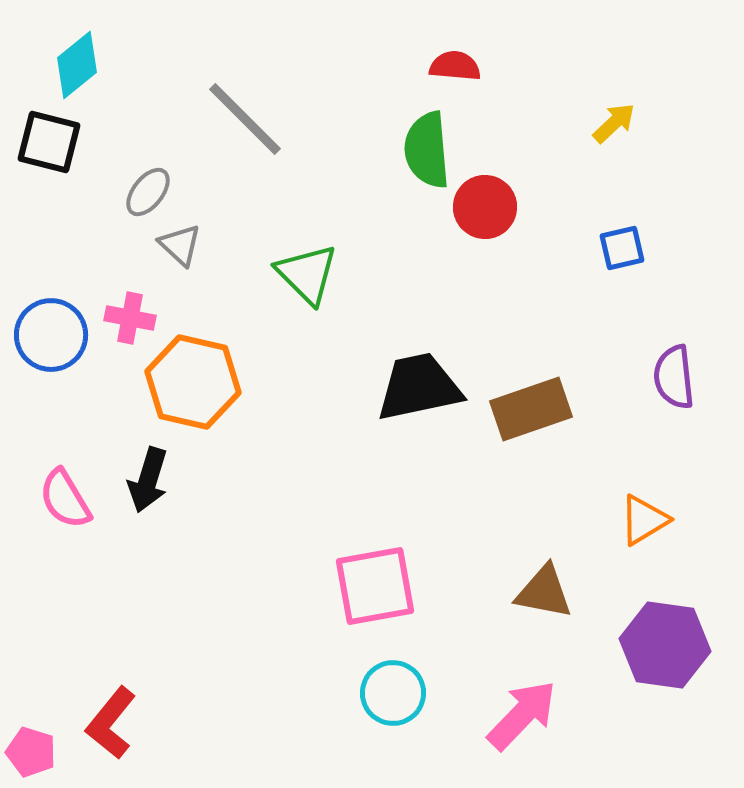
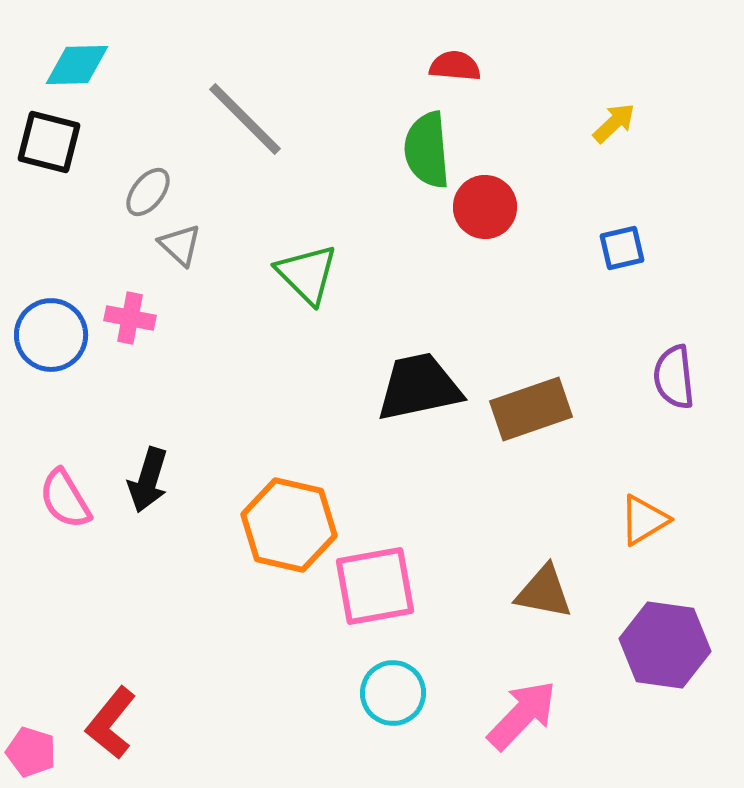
cyan diamond: rotated 38 degrees clockwise
orange hexagon: moved 96 px right, 143 px down
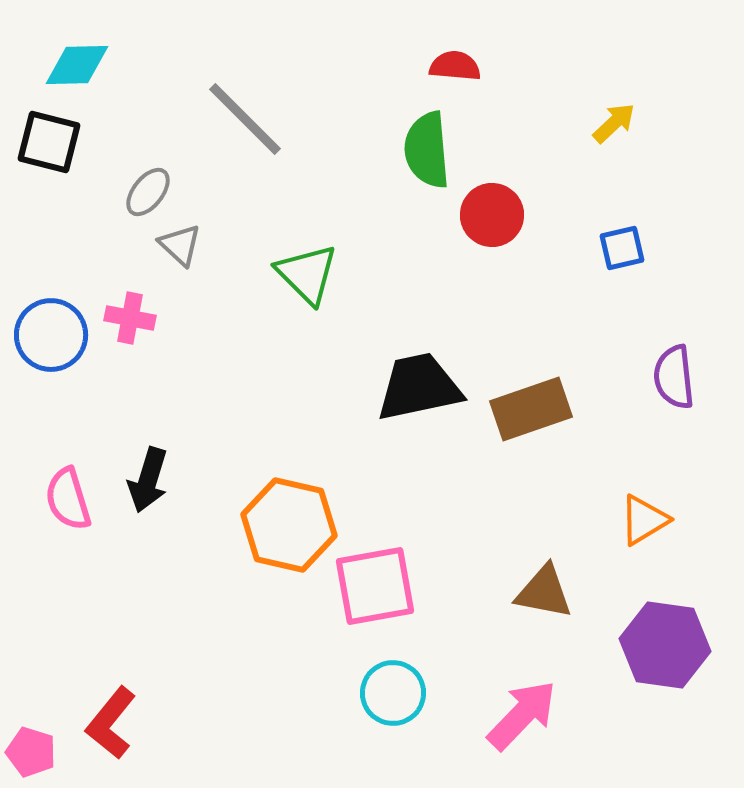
red circle: moved 7 px right, 8 px down
pink semicircle: moved 3 px right; rotated 14 degrees clockwise
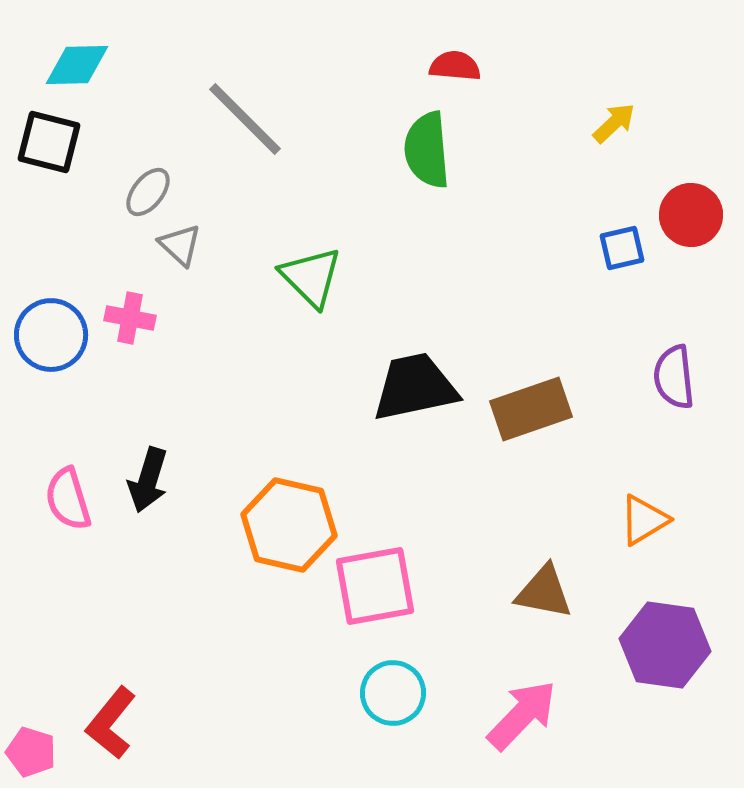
red circle: moved 199 px right
green triangle: moved 4 px right, 3 px down
black trapezoid: moved 4 px left
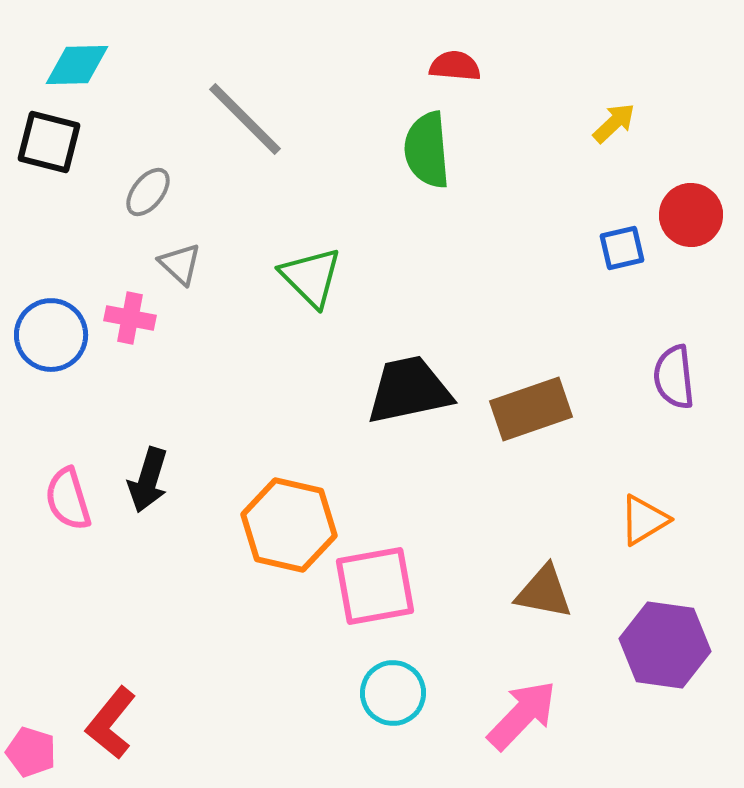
gray triangle: moved 19 px down
black trapezoid: moved 6 px left, 3 px down
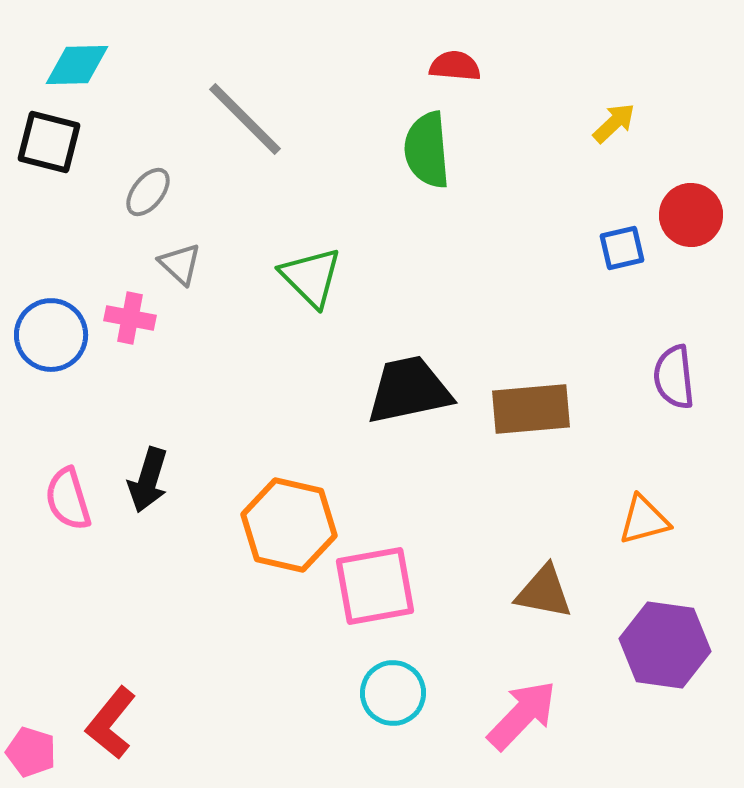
brown rectangle: rotated 14 degrees clockwise
orange triangle: rotated 16 degrees clockwise
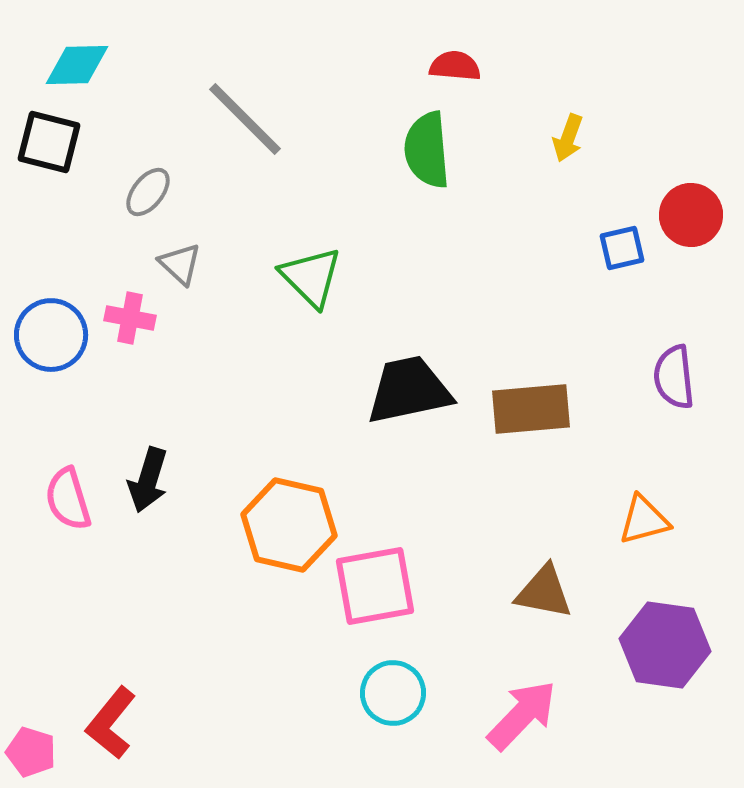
yellow arrow: moved 46 px left, 15 px down; rotated 153 degrees clockwise
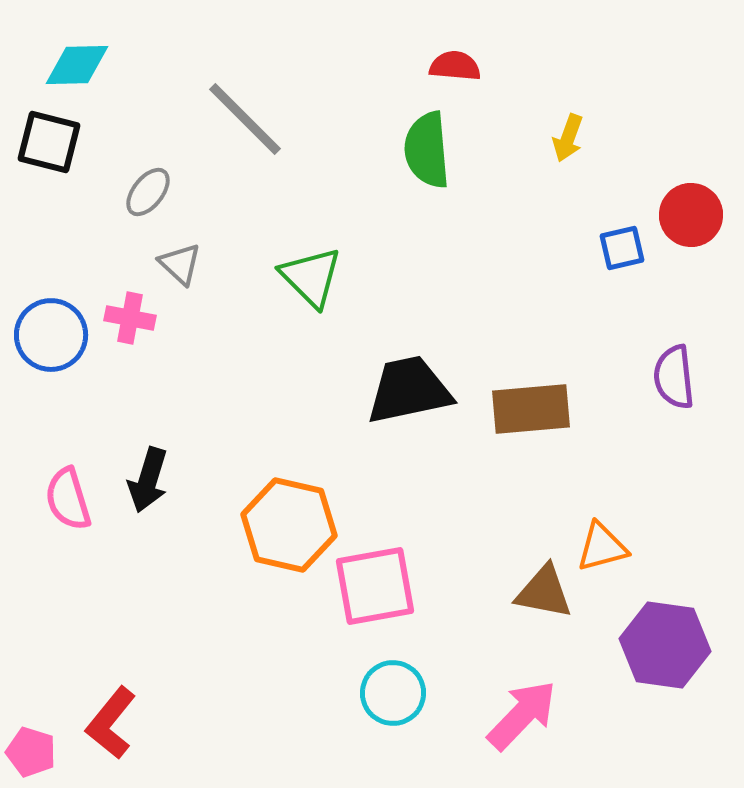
orange triangle: moved 42 px left, 27 px down
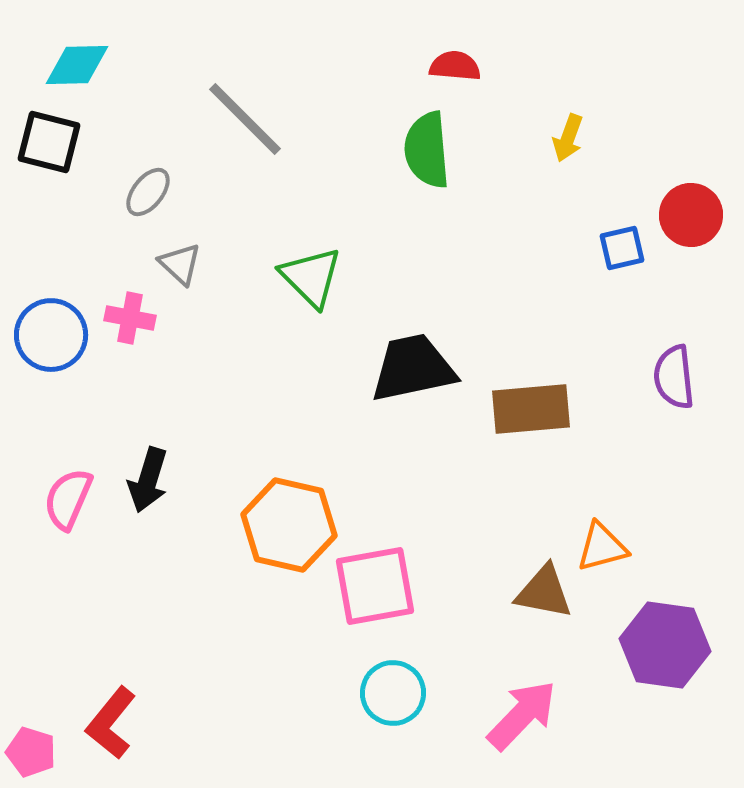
black trapezoid: moved 4 px right, 22 px up
pink semicircle: rotated 40 degrees clockwise
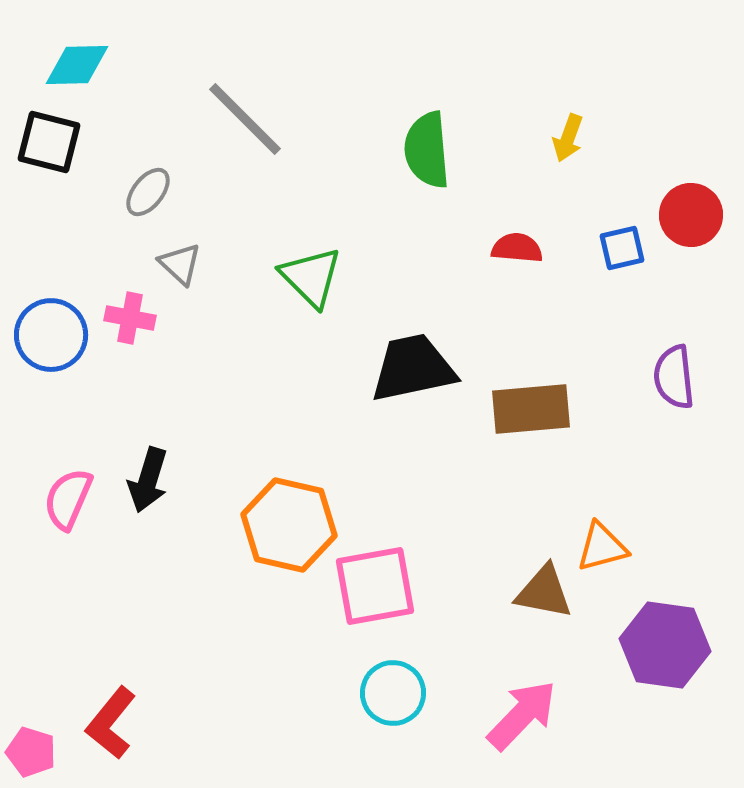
red semicircle: moved 62 px right, 182 px down
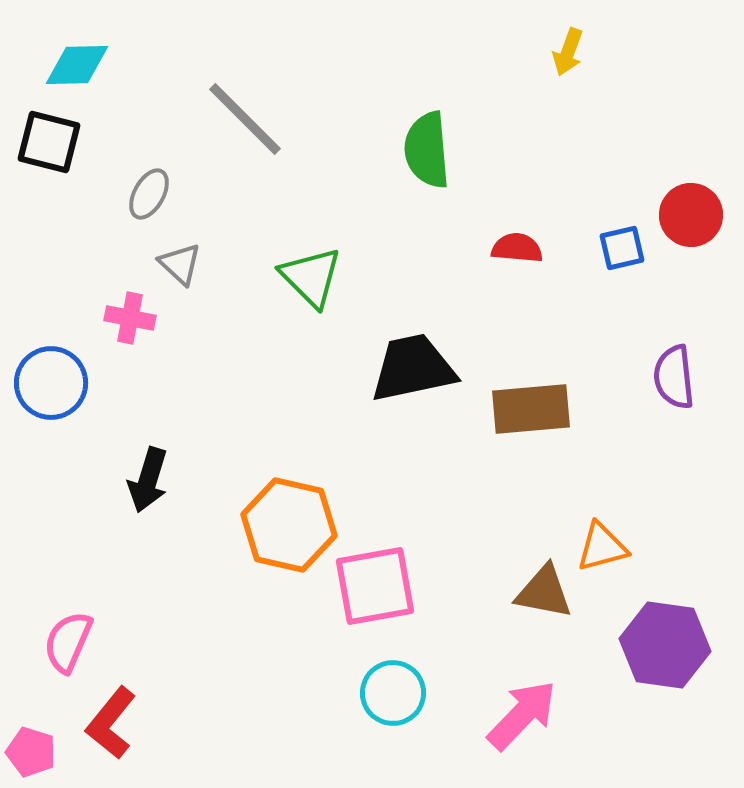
yellow arrow: moved 86 px up
gray ellipse: moved 1 px right, 2 px down; rotated 9 degrees counterclockwise
blue circle: moved 48 px down
pink semicircle: moved 143 px down
